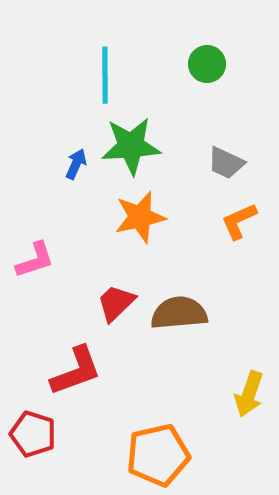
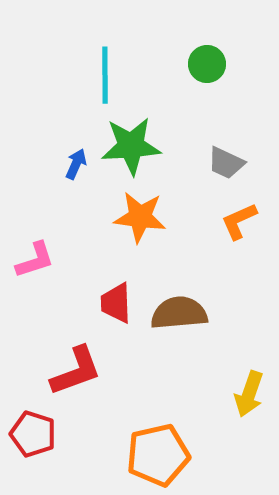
orange star: rotated 20 degrees clockwise
red trapezoid: rotated 48 degrees counterclockwise
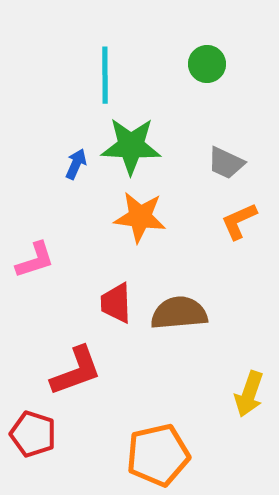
green star: rotated 6 degrees clockwise
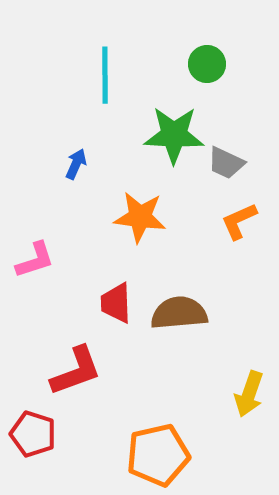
green star: moved 43 px right, 11 px up
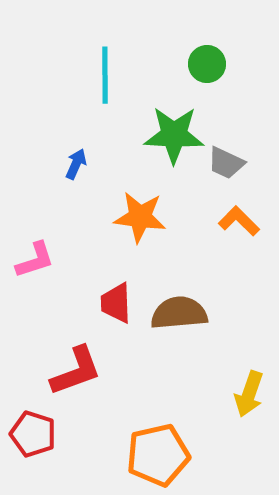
orange L-shape: rotated 69 degrees clockwise
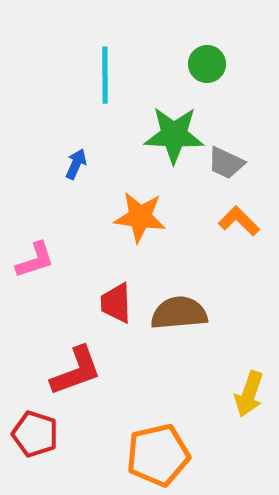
red pentagon: moved 2 px right
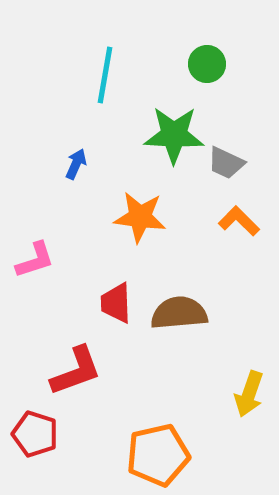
cyan line: rotated 10 degrees clockwise
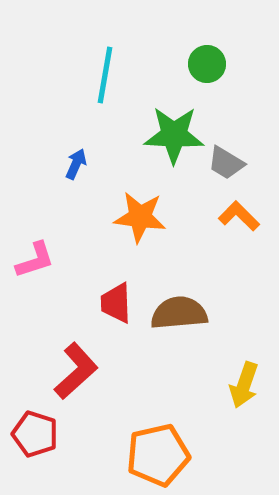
gray trapezoid: rotated 6 degrees clockwise
orange L-shape: moved 5 px up
red L-shape: rotated 22 degrees counterclockwise
yellow arrow: moved 5 px left, 9 px up
